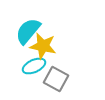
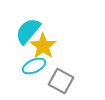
yellow star: rotated 24 degrees clockwise
gray square: moved 5 px right, 2 px down
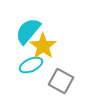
cyan ellipse: moved 3 px left, 1 px up
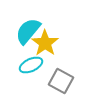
yellow star: moved 2 px right, 3 px up
